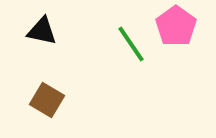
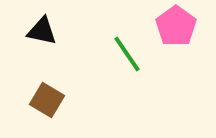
green line: moved 4 px left, 10 px down
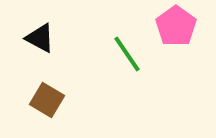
black triangle: moved 2 px left, 7 px down; rotated 16 degrees clockwise
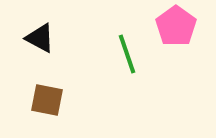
green line: rotated 15 degrees clockwise
brown square: rotated 20 degrees counterclockwise
